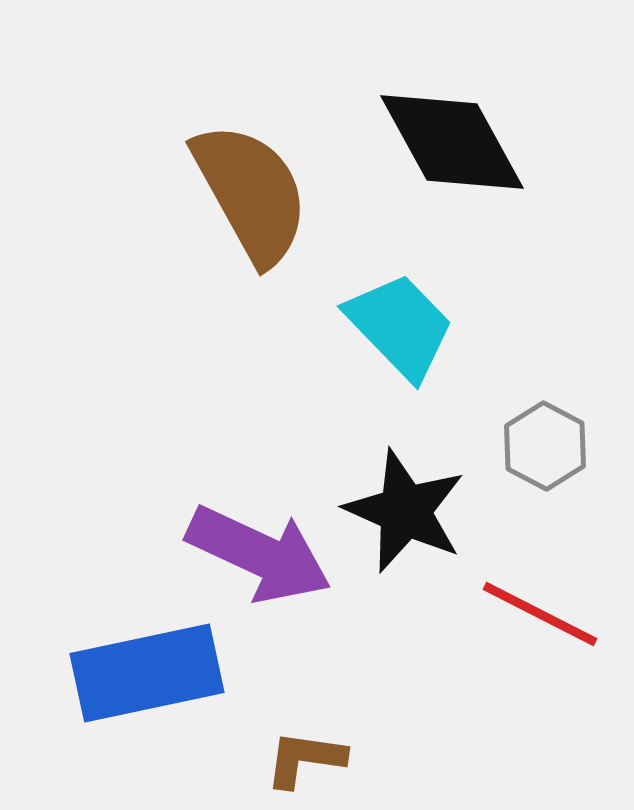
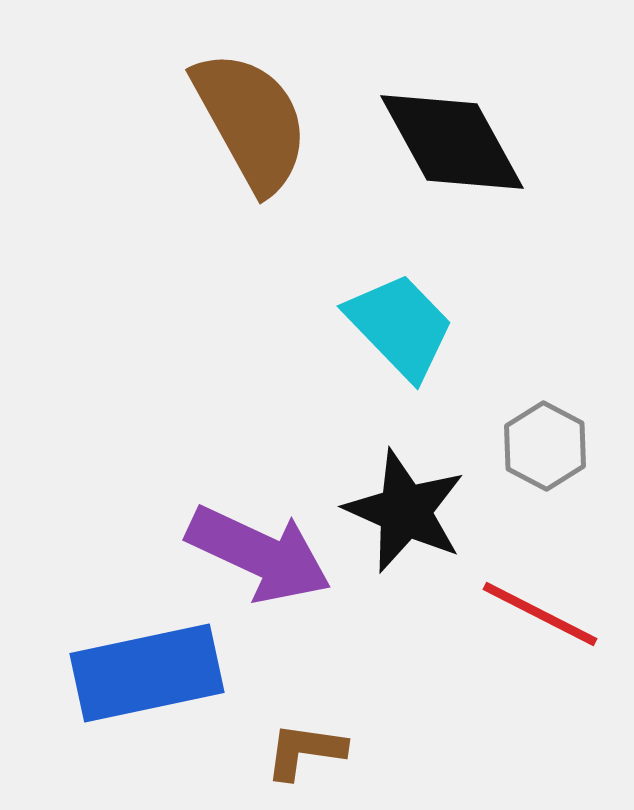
brown semicircle: moved 72 px up
brown L-shape: moved 8 px up
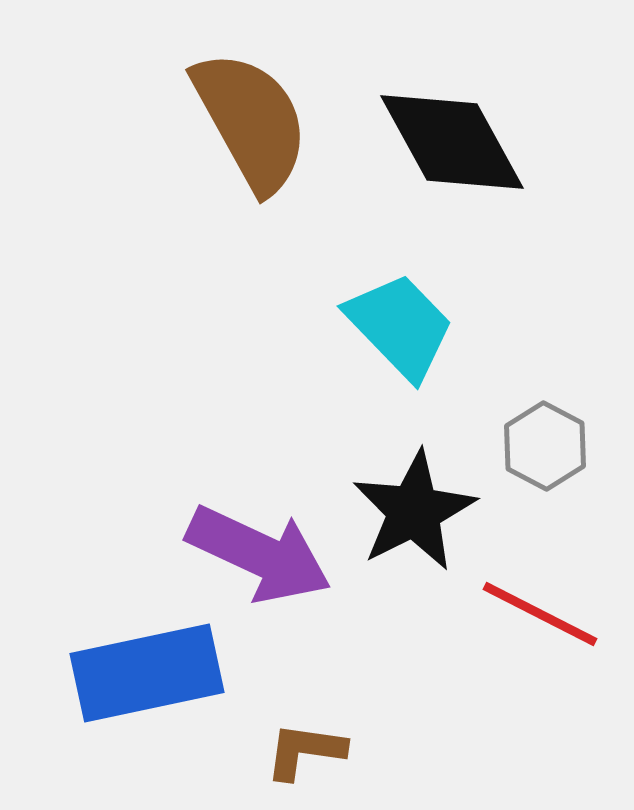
black star: moved 9 px right; rotated 21 degrees clockwise
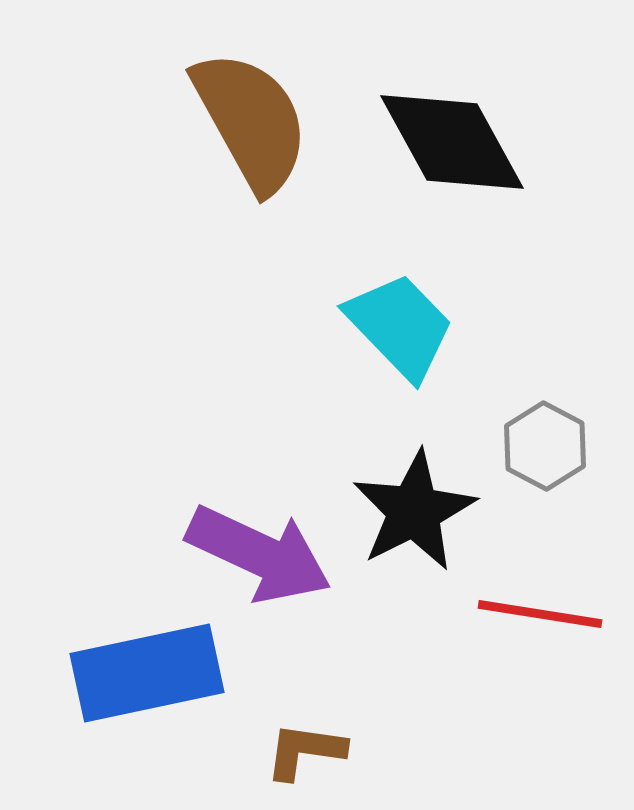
red line: rotated 18 degrees counterclockwise
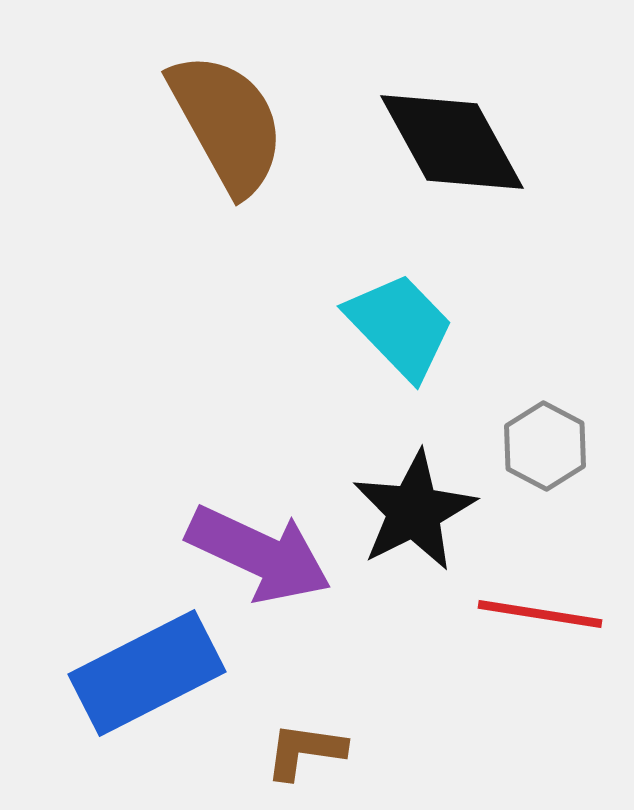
brown semicircle: moved 24 px left, 2 px down
blue rectangle: rotated 15 degrees counterclockwise
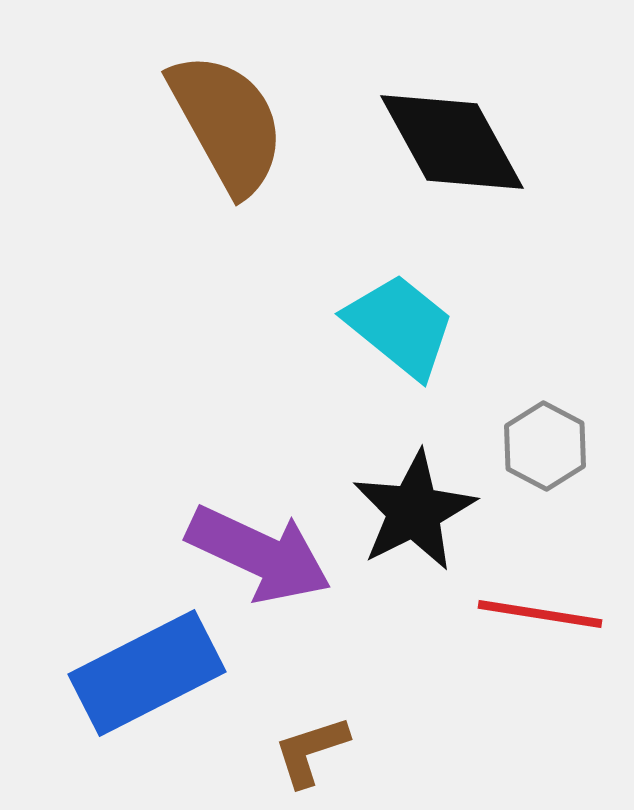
cyan trapezoid: rotated 7 degrees counterclockwise
brown L-shape: moved 6 px right; rotated 26 degrees counterclockwise
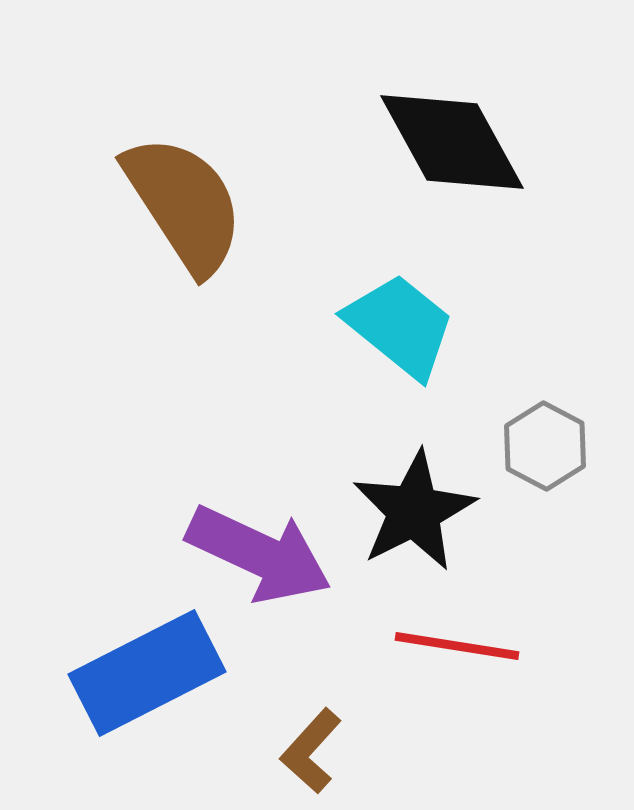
brown semicircle: moved 43 px left, 81 px down; rotated 4 degrees counterclockwise
red line: moved 83 px left, 32 px down
brown L-shape: rotated 30 degrees counterclockwise
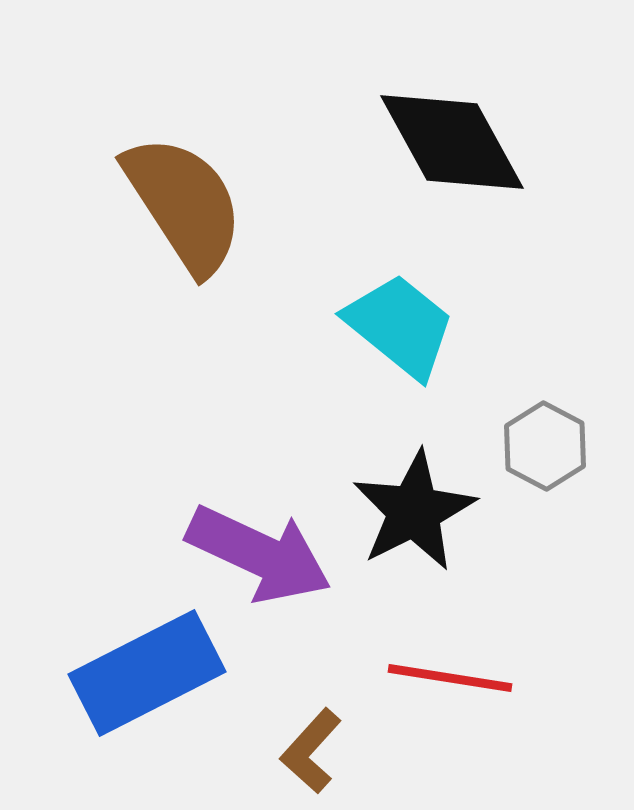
red line: moved 7 px left, 32 px down
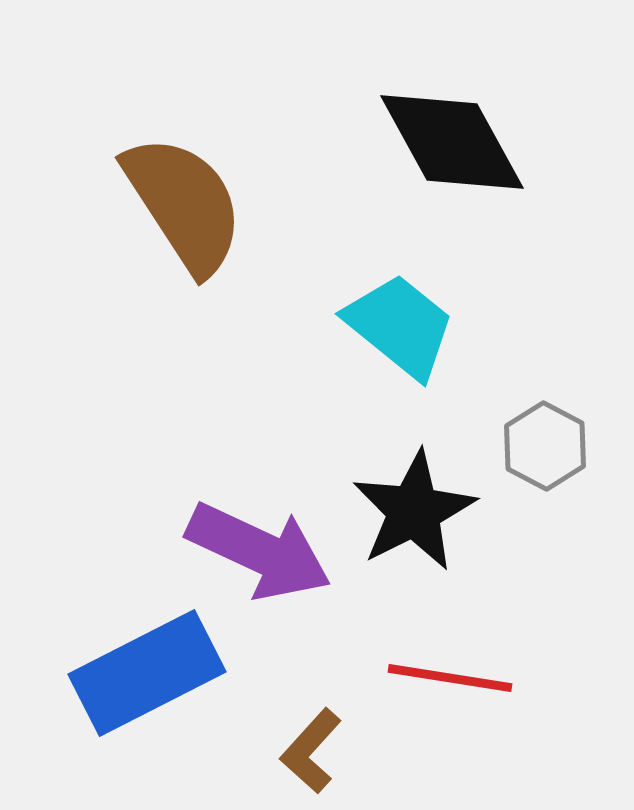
purple arrow: moved 3 px up
